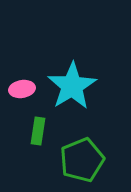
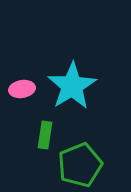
green rectangle: moved 7 px right, 4 px down
green pentagon: moved 2 px left, 5 px down
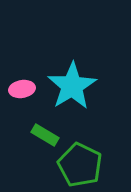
green rectangle: rotated 68 degrees counterclockwise
green pentagon: rotated 24 degrees counterclockwise
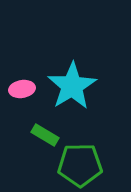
green pentagon: rotated 27 degrees counterclockwise
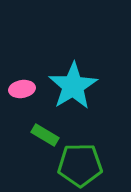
cyan star: moved 1 px right
